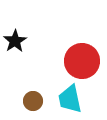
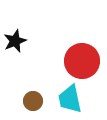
black star: rotated 10 degrees clockwise
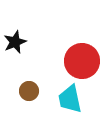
black star: moved 1 px down
brown circle: moved 4 px left, 10 px up
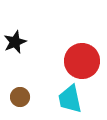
brown circle: moved 9 px left, 6 px down
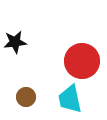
black star: rotated 15 degrees clockwise
brown circle: moved 6 px right
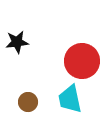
black star: moved 2 px right
brown circle: moved 2 px right, 5 px down
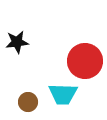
red circle: moved 3 px right
cyan trapezoid: moved 7 px left, 5 px up; rotated 76 degrees counterclockwise
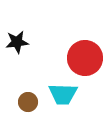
red circle: moved 3 px up
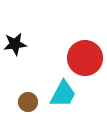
black star: moved 2 px left, 2 px down
cyan trapezoid: rotated 64 degrees counterclockwise
